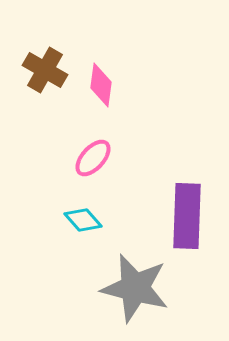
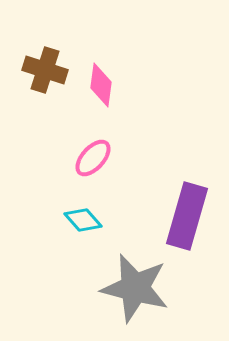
brown cross: rotated 12 degrees counterclockwise
purple rectangle: rotated 14 degrees clockwise
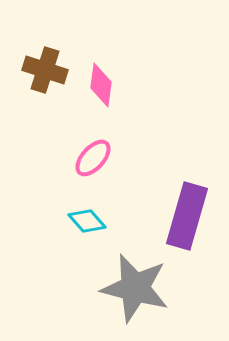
cyan diamond: moved 4 px right, 1 px down
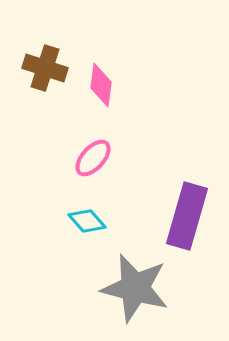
brown cross: moved 2 px up
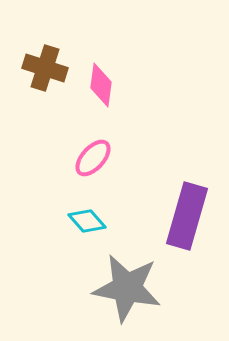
gray star: moved 8 px left; rotated 4 degrees counterclockwise
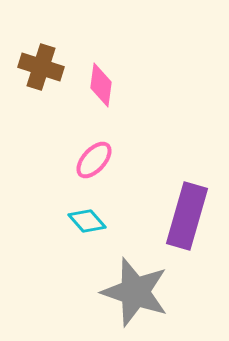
brown cross: moved 4 px left, 1 px up
pink ellipse: moved 1 px right, 2 px down
gray star: moved 8 px right, 4 px down; rotated 8 degrees clockwise
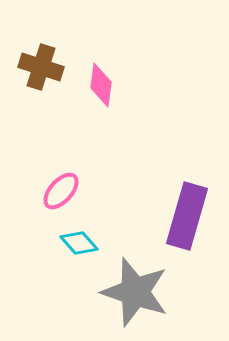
pink ellipse: moved 33 px left, 31 px down
cyan diamond: moved 8 px left, 22 px down
